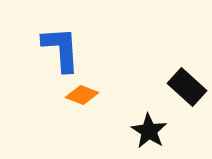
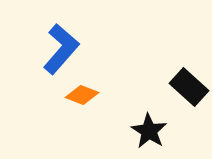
blue L-shape: rotated 45 degrees clockwise
black rectangle: moved 2 px right
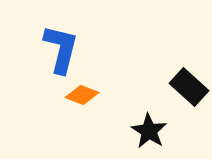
blue L-shape: rotated 27 degrees counterclockwise
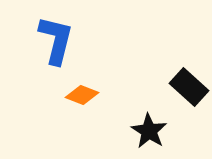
blue L-shape: moved 5 px left, 9 px up
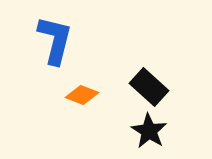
blue L-shape: moved 1 px left
black rectangle: moved 40 px left
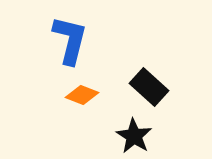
blue L-shape: moved 15 px right
black star: moved 15 px left, 5 px down
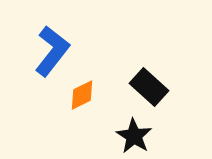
blue L-shape: moved 18 px left, 11 px down; rotated 24 degrees clockwise
orange diamond: rotated 48 degrees counterclockwise
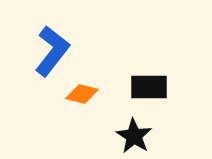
black rectangle: rotated 42 degrees counterclockwise
orange diamond: moved 1 px up; rotated 40 degrees clockwise
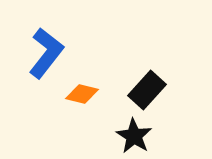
blue L-shape: moved 6 px left, 2 px down
black rectangle: moved 2 px left, 3 px down; rotated 48 degrees counterclockwise
